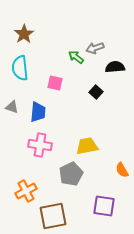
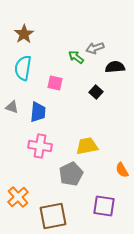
cyan semicircle: moved 3 px right; rotated 15 degrees clockwise
pink cross: moved 1 px down
orange cross: moved 8 px left, 6 px down; rotated 15 degrees counterclockwise
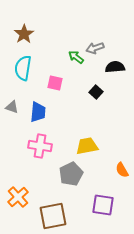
purple square: moved 1 px left, 1 px up
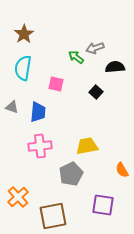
pink square: moved 1 px right, 1 px down
pink cross: rotated 15 degrees counterclockwise
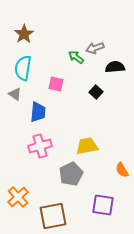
gray triangle: moved 3 px right, 13 px up; rotated 16 degrees clockwise
pink cross: rotated 10 degrees counterclockwise
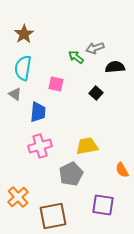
black square: moved 1 px down
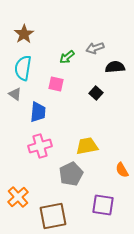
green arrow: moved 9 px left; rotated 77 degrees counterclockwise
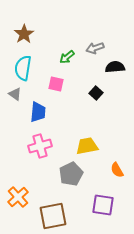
orange semicircle: moved 5 px left
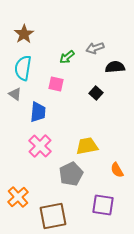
pink cross: rotated 30 degrees counterclockwise
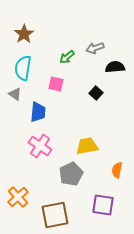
pink cross: rotated 10 degrees counterclockwise
orange semicircle: rotated 42 degrees clockwise
brown square: moved 2 px right, 1 px up
